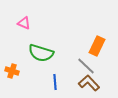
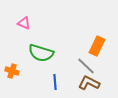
brown L-shape: rotated 20 degrees counterclockwise
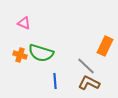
orange rectangle: moved 8 px right
orange cross: moved 8 px right, 16 px up
blue line: moved 1 px up
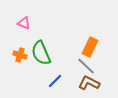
orange rectangle: moved 15 px left, 1 px down
green semicircle: rotated 50 degrees clockwise
blue line: rotated 49 degrees clockwise
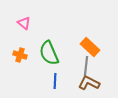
pink triangle: rotated 16 degrees clockwise
orange rectangle: rotated 72 degrees counterclockwise
green semicircle: moved 8 px right
gray line: rotated 54 degrees clockwise
blue line: rotated 42 degrees counterclockwise
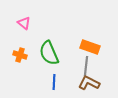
orange rectangle: rotated 24 degrees counterclockwise
blue line: moved 1 px left, 1 px down
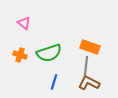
green semicircle: rotated 85 degrees counterclockwise
blue line: rotated 14 degrees clockwise
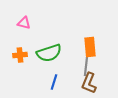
pink triangle: rotated 24 degrees counterclockwise
orange rectangle: rotated 66 degrees clockwise
orange cross: rotated 24 degrees counterclockwise
brown L-shape: rotated 95 degrees counterclockwise
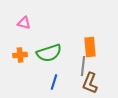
gray line: moved 3 px left
brown L-shape: moved 1 px right
